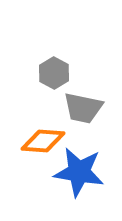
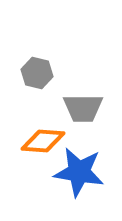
gray hexagon: moved 17 px left; rotated 16 degrees counterclockwise
gray trapezoid: rotated 12 degrees counterclockwise
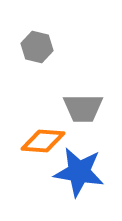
gray hexagon: moved 26 px up
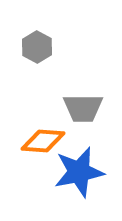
gray hexagon: rotated 16 degrees clockwise
blue star: rotated 21 degrees counterclockwise
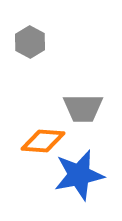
gray hexagon: moved 7 px left, 5 px up
blue star: moved 3 px down
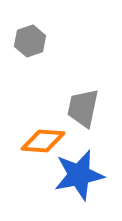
gray hexagon: moved 1 px up; rotated 12 degrees clockwise
gray trapezoid: rotated 102 degrees clockwise
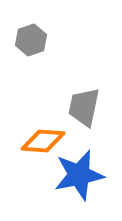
gray hexagon: moved 1 px right, 1 px up
gray trapezoid: moved 1 px right, 1 px up
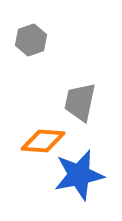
gray trapezoid: moved 4 px left, 5 px up
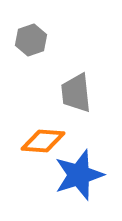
gray trapezoid: moved 4 px left, 9 px up; rotated 18 degrees counterclockwise
blue star: rotated 6 degrees counterclockwise
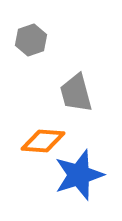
gray trapezoid: rotated 9 degrees counterclockwise
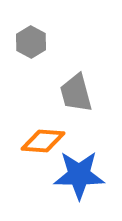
gray hexagon: moved 2 px down; rotated 12 degrees counterclockwise
blue star: rotated 18 degrees clockwise
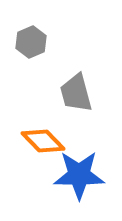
gray hexagon: rotated 8 degrees clockwise
orange diamond: rotated 42 degrees clockwise
